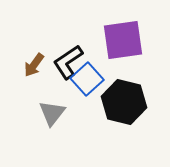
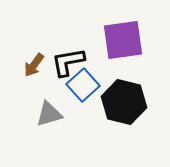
black L-shape: rotated 24 degrees clockwise
blue square: moved 4 px left, 6 px down
gray triangle: moved 3 px left, 1 px down; rotated 36 degrees clockwise
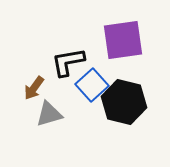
brown arrow: moved 23 px down
blue square: moved 9 px right
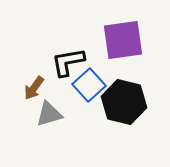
blue square: moved 3 px left
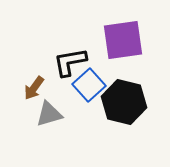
black L-shape: moved 2 px right
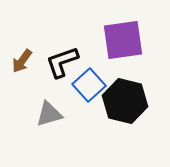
black L-shape: moved 8 px left; rotated 9 degrees counterclockwise
brown arrow: moved 12 px left, 27 px up
black hexagon: moved 1 px right, 1 px up
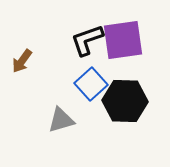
black L-shape: moved 25 px right, 22 px up
blue square: moved 2 px right, 1 px up
black hexagon: rotated 12 degrees counterclockwise
gray triangle: moved 12 px right, 6 px down
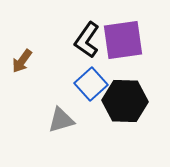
black L-shape: rotated 36 degrees counterclockwise
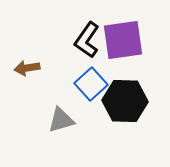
brown arrow: moved 5 px right, 7 px down; rotated 45 degrees clockwise
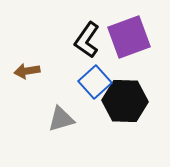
purple square: moved 6 px right, 3 px up; rotated 12 degrees counterclockwise
brown arrow: moved 3 px down
blue square: moved 4 px right, 2 px up
gray triangle: moved 1 px up
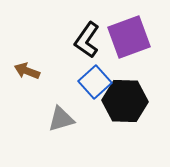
brown arrow: rotated 30 degrees clockwise
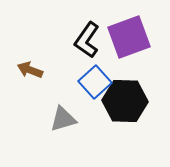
brown arrow: moved 3 px right, 1 px up
gray triangle: moved 2 px right
